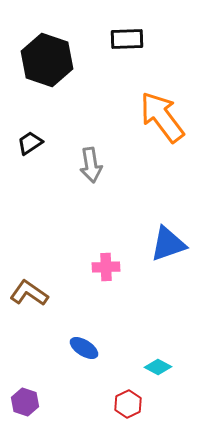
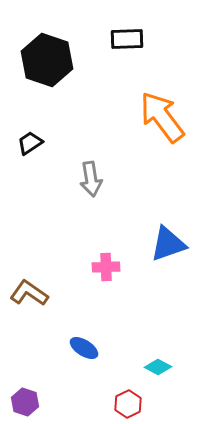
gray arrow: moved 14 px down
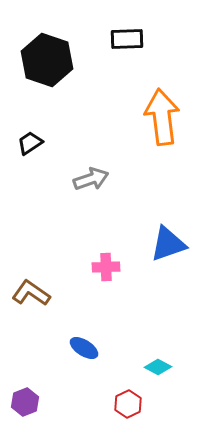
orange arrow: rotated 30 degrees clockwise
gray arrow: rotated 100 degrees counterclockwise
brown L-shape: moved 2 px right
purple hexagon: rotated 20 degrees clockwise
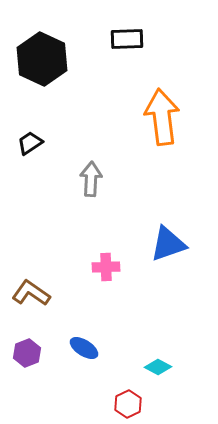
black hexagon: moved 5 px left, 1 px up; rotated 6 degrees clockwise
gray arrow: rotated 68 degrees counterclockwise
purple hexagon: moved 2 px right, 49 px up
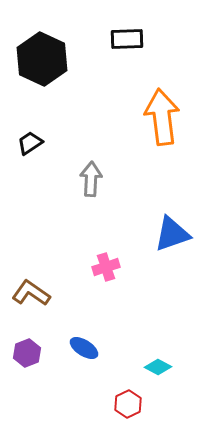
blue triangle: moved 4 px right, 10 px up
pink cross: rotated 16 degrees counterclockwise
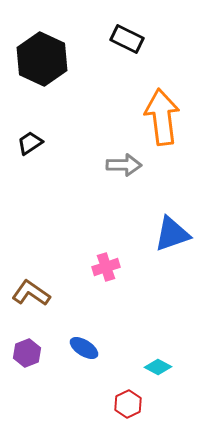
black rectangle: rotated 28 degrees clockwise
gray arrow: moved 33 px right, 14 px up; rotated 88 degrees clockwise
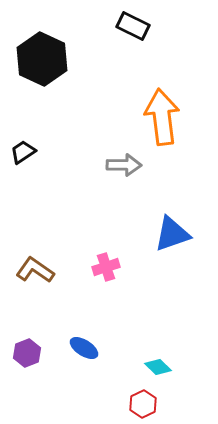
black rectangle: moved 6 px right, 13 px up
black trapezoid: moved 7 px left, 9 px down
brown L-shape: moved 4 px right, 23 px up
cyan diamond: rotated 16 degrees clockwise
red hexagon: moved 15 px right
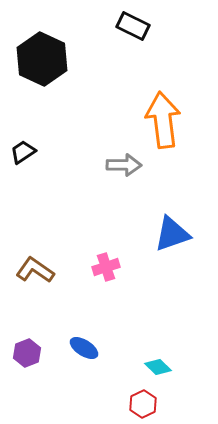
orange arrow: moved 1 px right, 3 px down
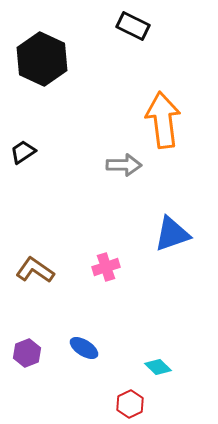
red hexagon: moved 13 px left
